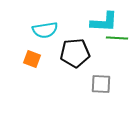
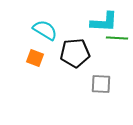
cyan semicircle: rotated 140 degrees counterclockwise
orange square: moved 3 px right, 1 px up
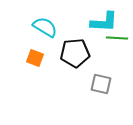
cyan semicircle: moved 3 px up
gray square: rotated 10 degrees clockwise
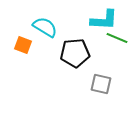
cyan L-shape: moved 2 px up
green line: rotated 20 degrees clockwise
orange square: moved 12 px left, 13 px up
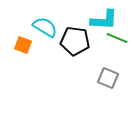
black pentagon: moved 12 px up; rotated 12 degrees clockwise
gray square: moved 7 px right, 6 px up; rotated 10 degrees clockwise
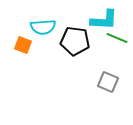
cyan semicircle: moved 2 px left; rotated 145 degrees clockwise
gray square: moved 4 px down
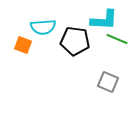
green line: moved 1 px down
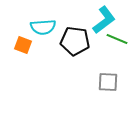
cyan L-shape: rotated 40 degrees counterclockwise
gray square: rotated 20 degrees counterclockwise
